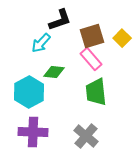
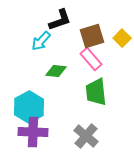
cyan arrow: moved 2 px up
green diamond: moved 2 px right, 1 px up
cyan hexagon: moved 15 px down
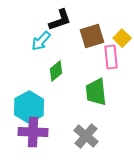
pink rectangle: moved 20 px right, 2 px up; rotated 35 degrees clockwise
green diamond: rotated 45 degrees counterclockwise
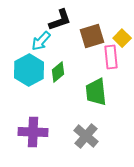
green diamond: moved 2 px right, 1 px down
cyan hexagon: moved 37 px up
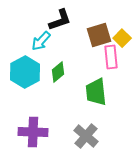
brown square: moved 7 px right, 1 px up
cyan hexagon: moved 4 px left, 2 px down
